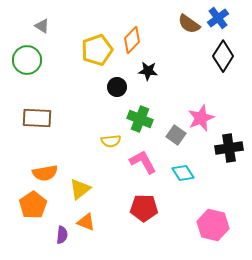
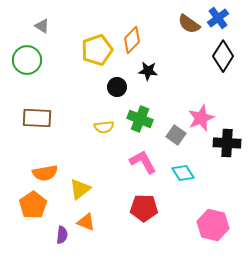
yellow semicircle: moved 7 px left, 14 px up
black cross: moved 2 px left, 5 px up; rotated 12 degrees clockwise
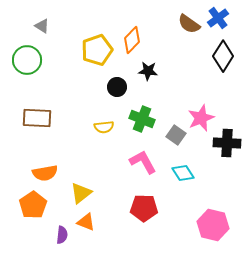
green cross: moved 2 px right
yellow triangle: moved 1 px right, 4 px down
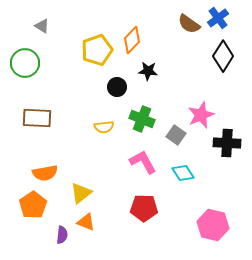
green circle: moved 2 px left, 3 px down
pink star: moved 3 px up
